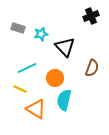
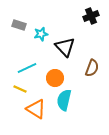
gray rectangle: moved 1 px right, 3 px up
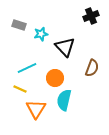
orange triangle: rotated 30 degrees clockwise
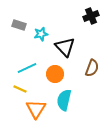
orange circle: moved 4 px up
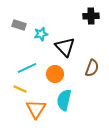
black cross: rotated 21 degrees clockwise
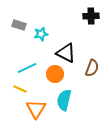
black triangle: moved 1 px right, 6 px down; rotated 20 degrees counterclockwise
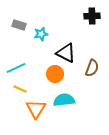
black cross: moved 1 px right
cyan line: moved 11 px left
cyan semicircle: rotated 70 degrees clockwise
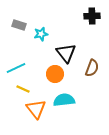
black triangle: rotated 25 degrees clockwise
yellow line: moved 3 px right
orange triangle: rotated 10 degrees counterclockwise
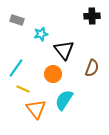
gray rectangle: moved 2 px left, 5 px up
black triangle: moved 2 px left, 3 px up
cyan line: rotated 30 degrees counterclockwise
orange circle: moved 2 px left
cyan semicircle: rotated 50 degrees counterclockwise
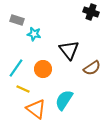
black cross: moved 1 px left, 4 px up; rotated 21 degrees clockwise
cyan star: moved 7 px left; rotated 24 degrees clockwise
black triangle: moved 5 px right
brown semicircle: rotated 36 degrees clockwise
orange circle: moved 10 px left, 5 px up
orange triangle: rotated 15 degrees counterclockwise
